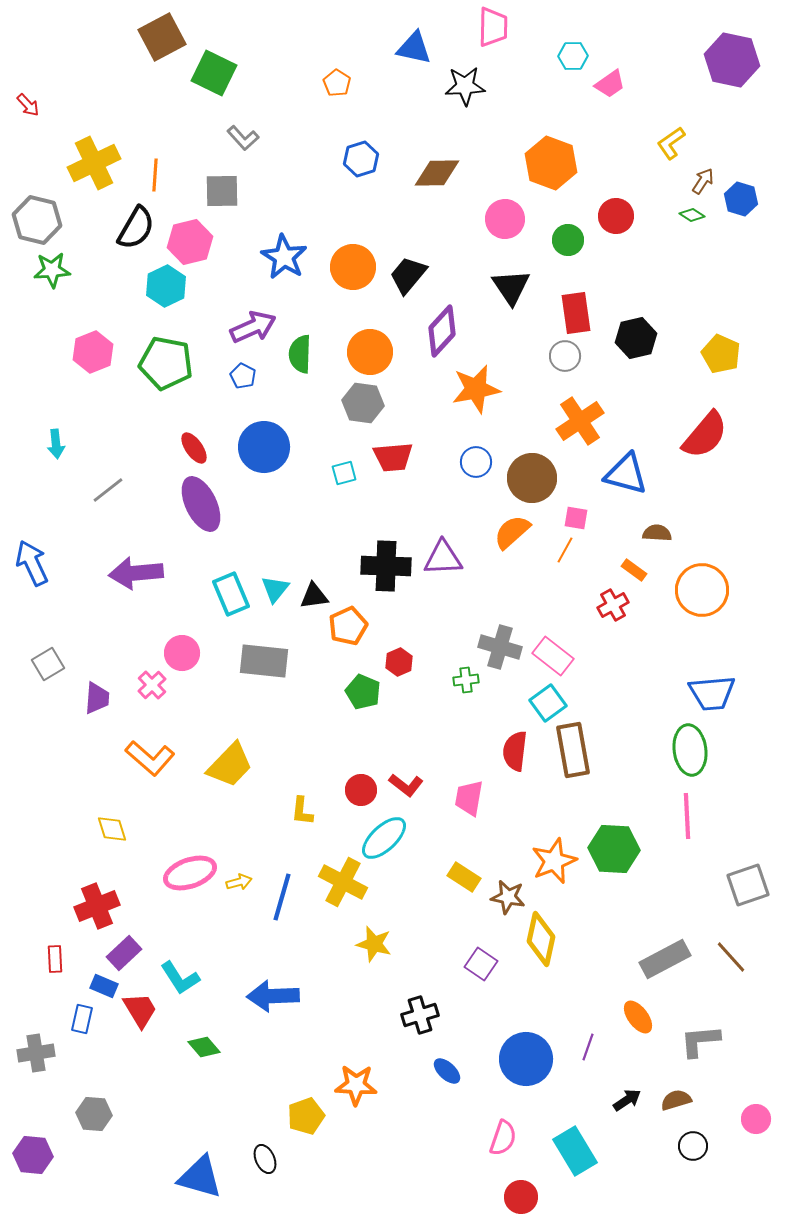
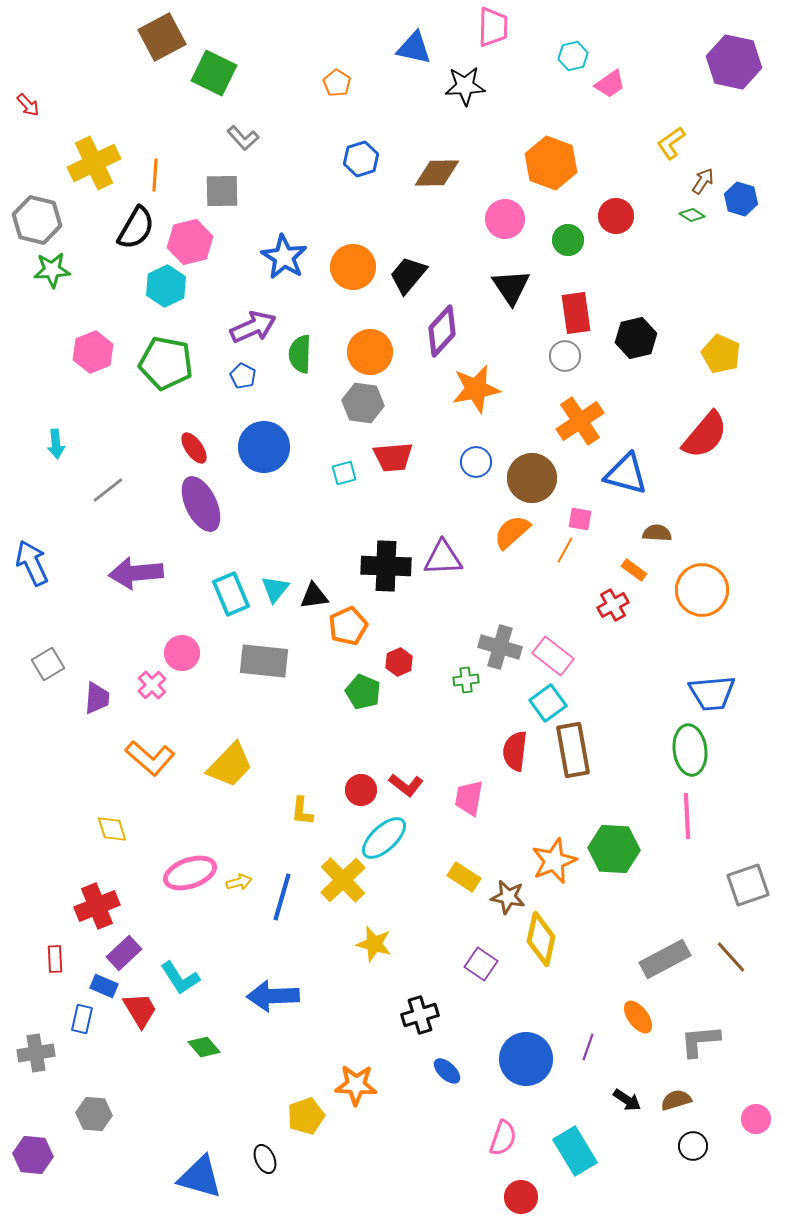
cyan hexagon at (573, 56): rotated 12 degrees counterclockwise
purple hexagon at (732, 60): moved 2 px right, 2 px down
pink square at (576, 518): moved 4 px right, 1 px down
yellow cross at (343, 882): moved 2 px up; rotated 18 degrees clockwise
black arrow at (627, 1100): rotated 68 degrees clockwise
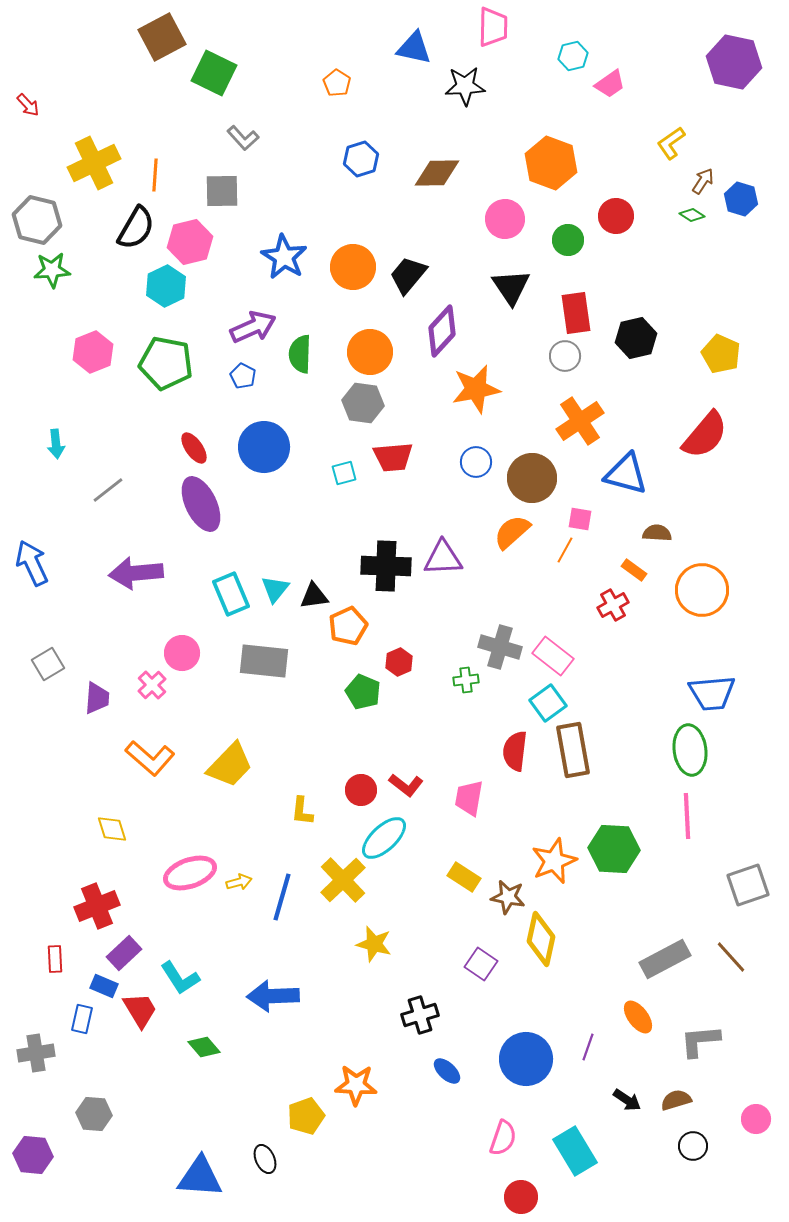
blue triangle at (200, 1177): rotated 12 degrees counterclockwise
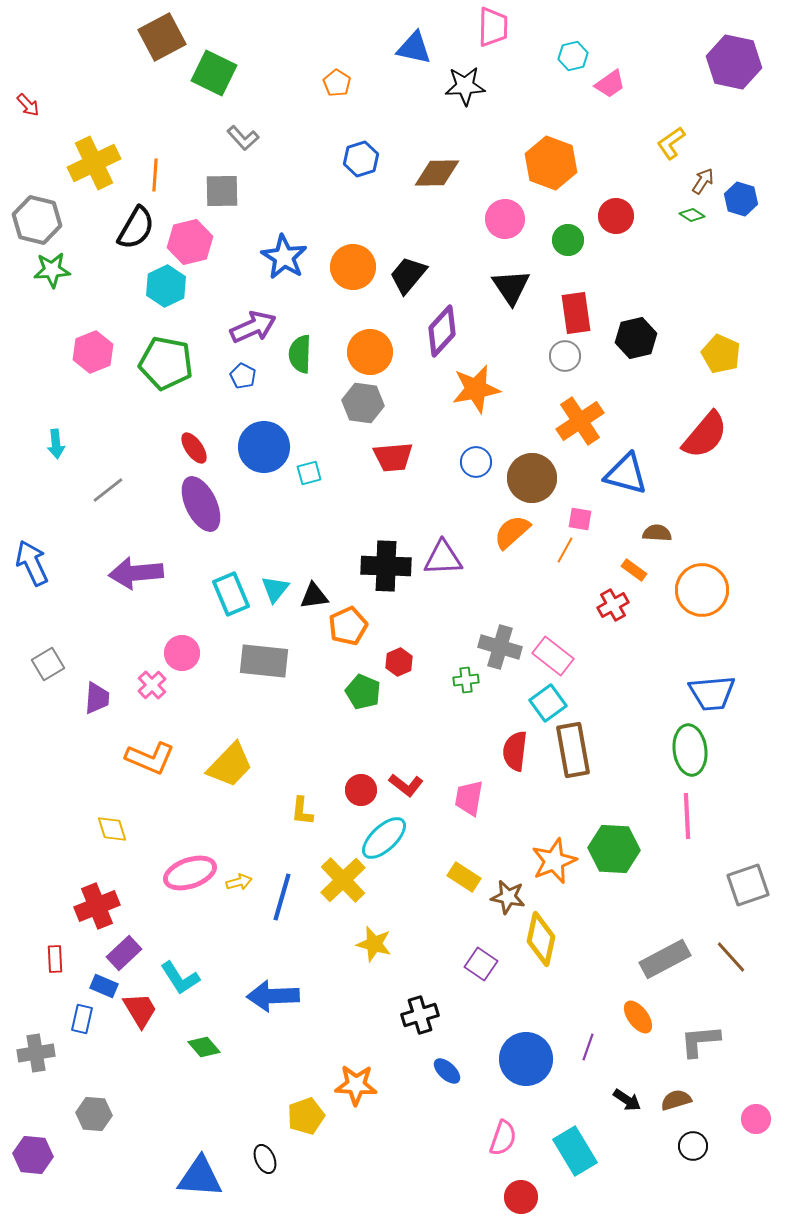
cyan square at (344, 473): moved 35 px left
orange L-shape at (150, 758): rotated 18 degrees counterclockwise
